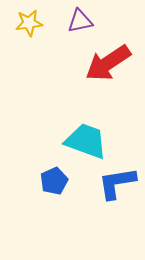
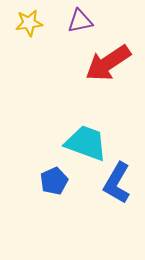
cyan trapezoid: moved 2 px down
blue L-shape: rotated 51 degrees counterclockwise
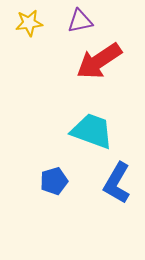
red arrow: moved 9 px left, 2 px up
cyan trapezoid: moved 6 px right, 12 px up
blue pentagon: rotated 8 degrees clockwise
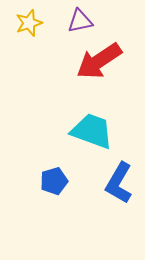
yellow star: rotated 12 degrees counterclockwise
blue L-shape: moved 2 px right
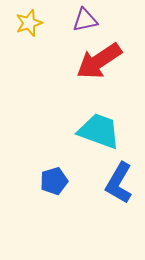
purple triangle: moved 5 px right, 1 px up
cyan trapezoid: moved 7 px right
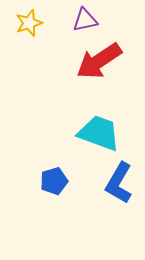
cyan trapezoid: moved 2 px down
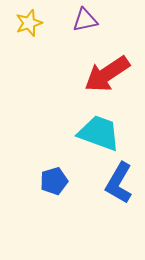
red arrow: moved 8 px right, 13 px down
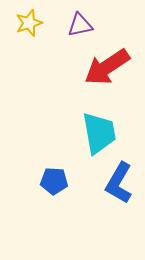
purple triangle: moved 5 px left, 5 px down
red arrow: moved 7 px up
cyan trapezoid: rotated 60 degrees clockwise
blue pentagon: rotated 20 degrees clockwise
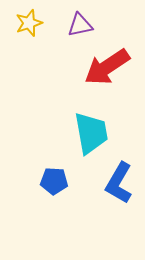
cyan trapezoid: moved 8 px left
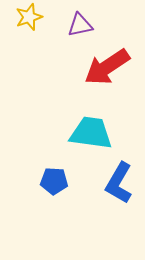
yellow star: moved 6 px up
cyan trapezoid: rotated 72 degrees counterclockwise
